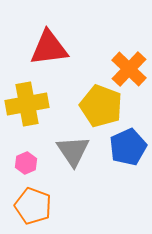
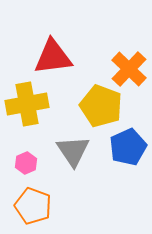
red triangle: moved 4 px right, 9 px down
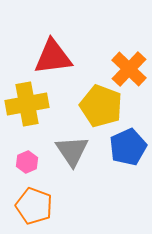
gray triangle: moved 1 px left
pink hexagon: moved 1 px right, 1 px up
orange pentagon: moved 1 px right
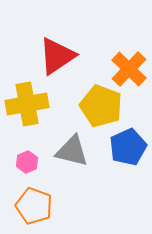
red triangle: moved 4 px right, 1 px up; rotated 27 degrees counterclockwise
gray triangle: rotated 42 degrees counterclockwise
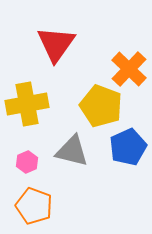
red triangle: moved 1 px left, 12 px up; rotated 21 degrees counterclockwise
